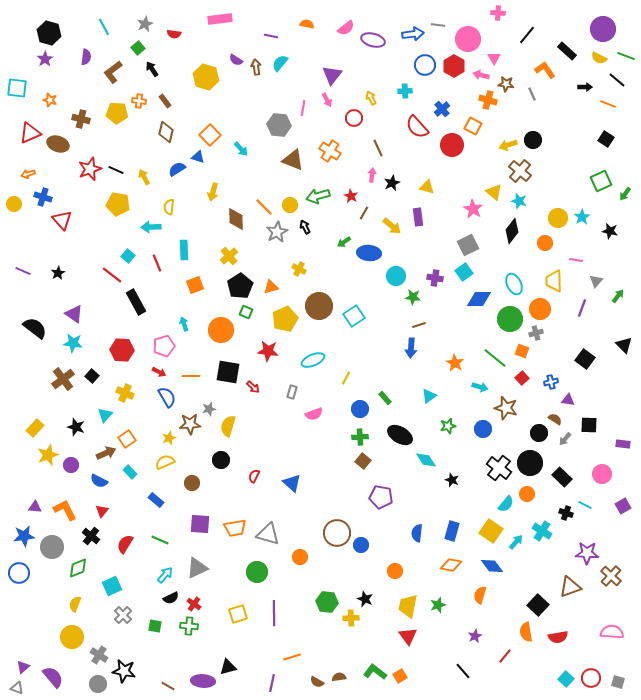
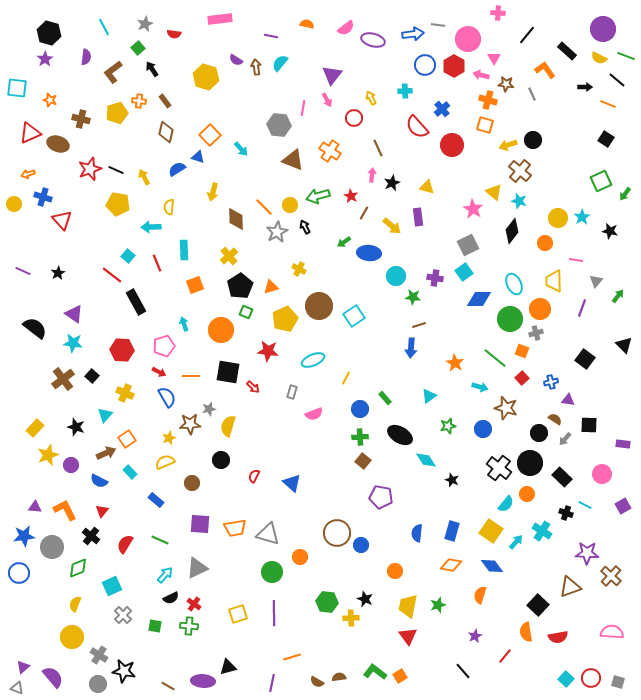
yellow pentagon at (117, 113): rotated 20 degrees counterclockwise
orange square at (473, 126): moved 12 px right, 1 px up; rotated 12 degrees counterclockwise
green circle at (257, 572): moved 15 px right
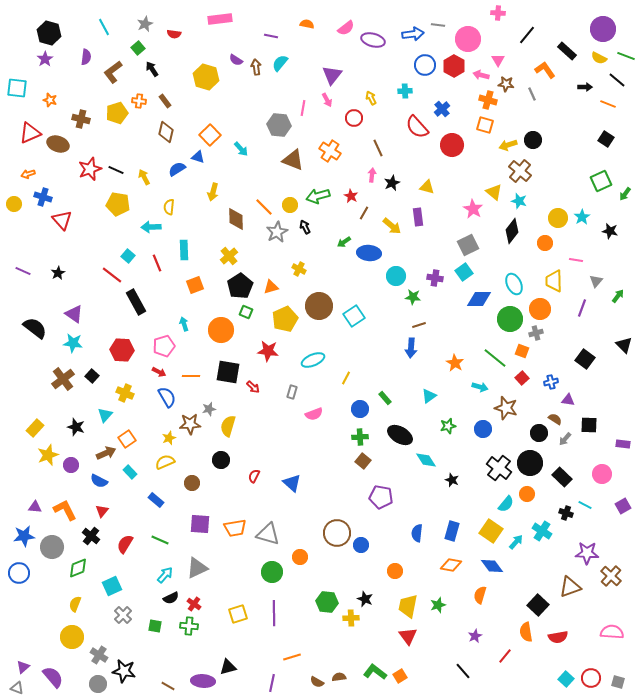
pink triangle at (494, 58): moved 4 px right, 2 px down
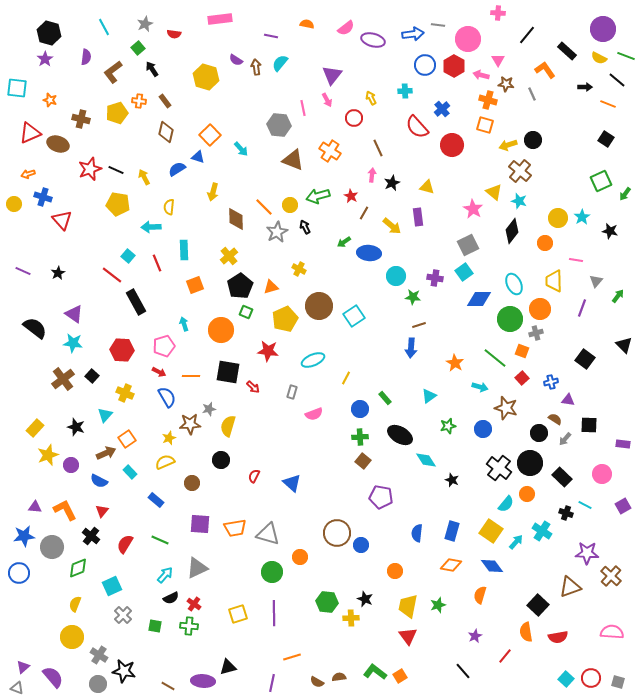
pink line at (303, 108): rotated 21 degrees counterclockwise
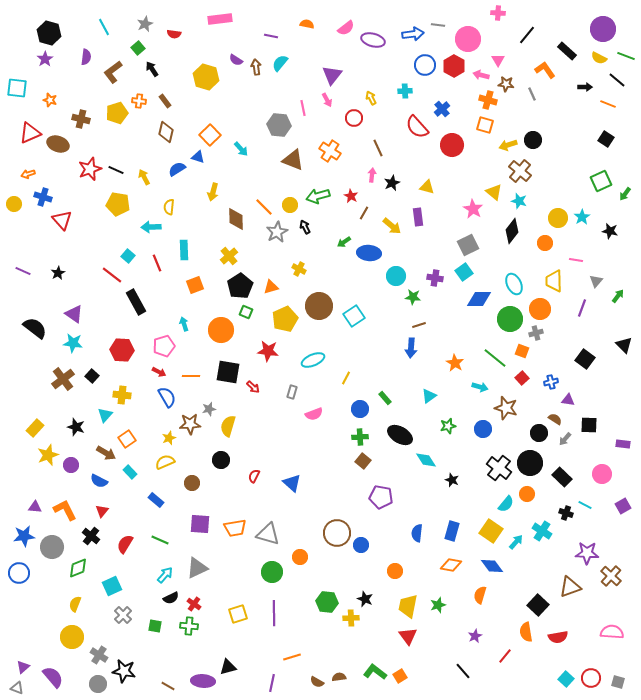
yellow cross at (125, 393): moved 3 px left, 2 px down; rotated 18 degrees counterclockwise
brown arrow at (106, 453): rotated 54 degrees clockwise
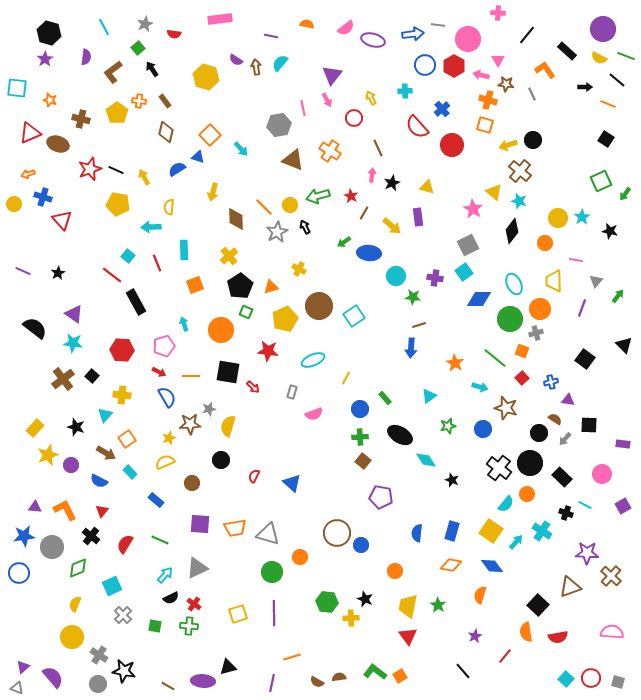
yellow pentagon at (117, 113): rotated 20 degrees counterclockwise
gray hexagon at (279, 125): rotated 15 degrees counterclockwise
green star at (438, 605): rotated 21 degrees counterclockwise
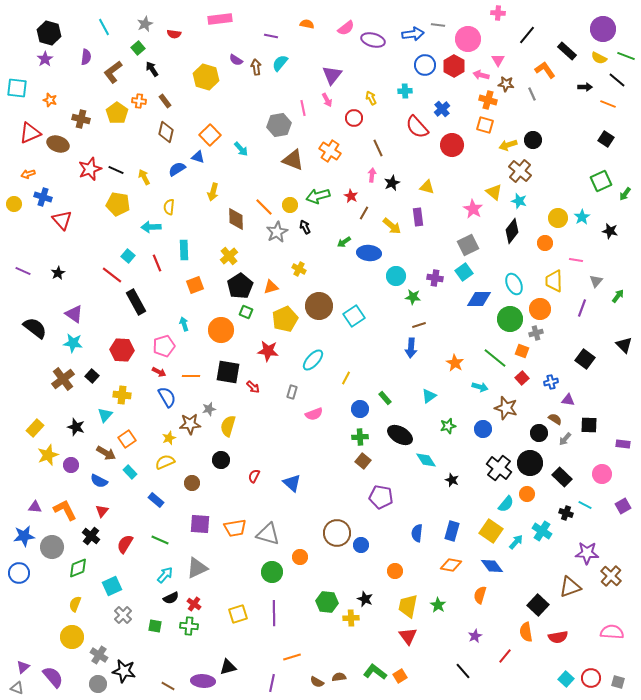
cyan ellipse at (313, 360): rotated 25 degrees counterclockwise
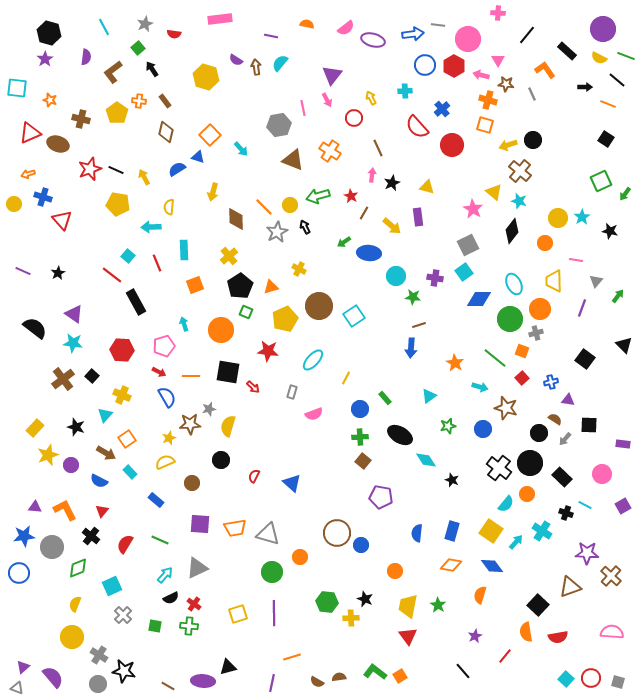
yellow cross at (122, 395): rotated 18 degrees clockwise
